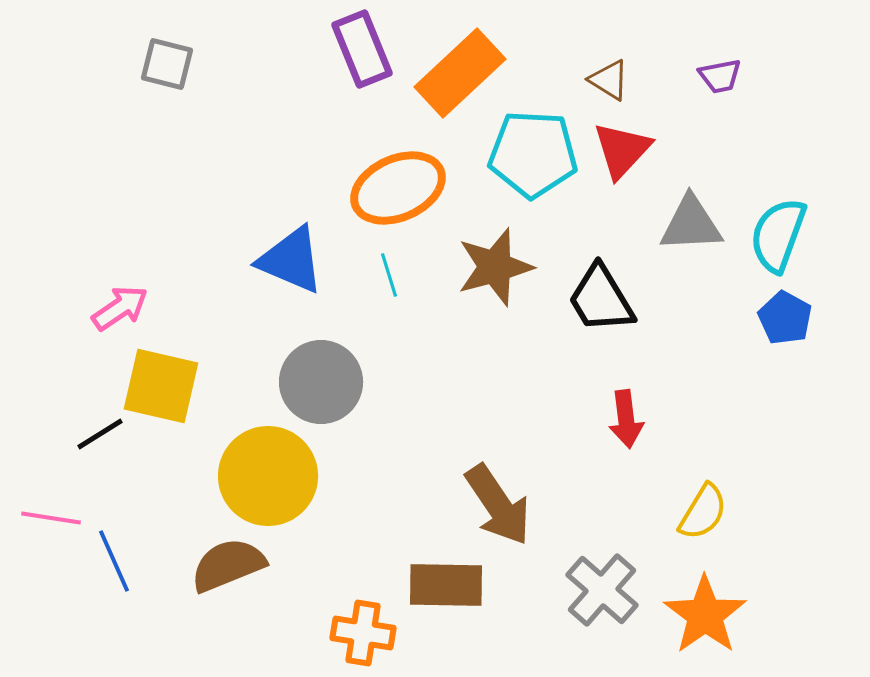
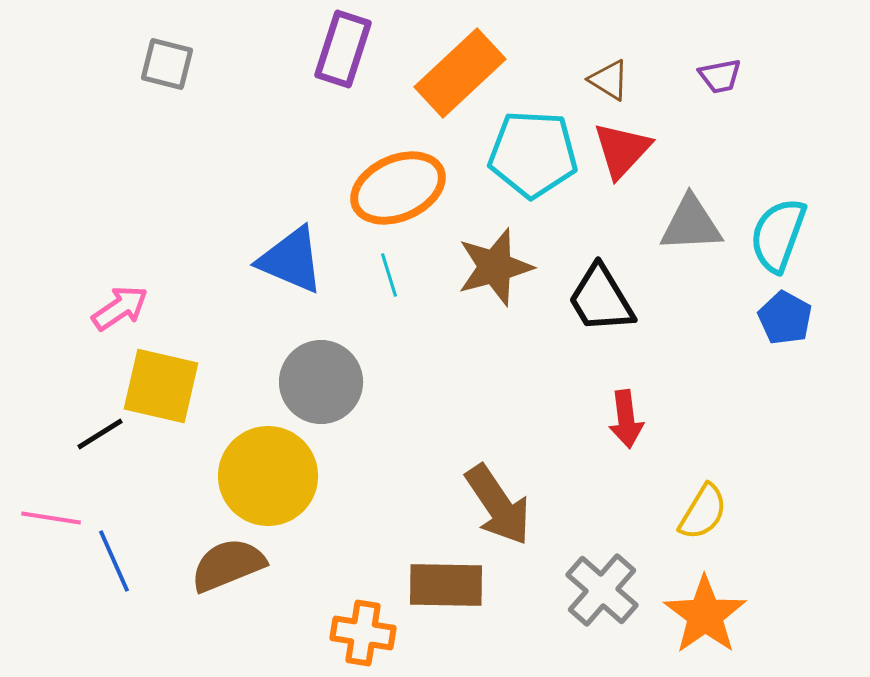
purple rectangle: moved 19 px left; rotated 40 degrees clockwise
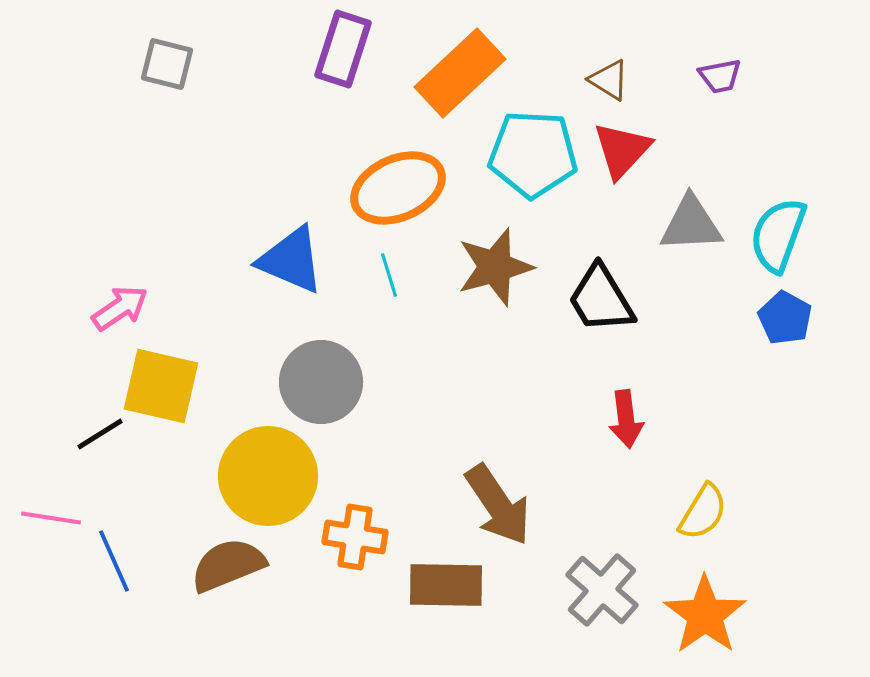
orange cross: moved 8 px left, 96 px up
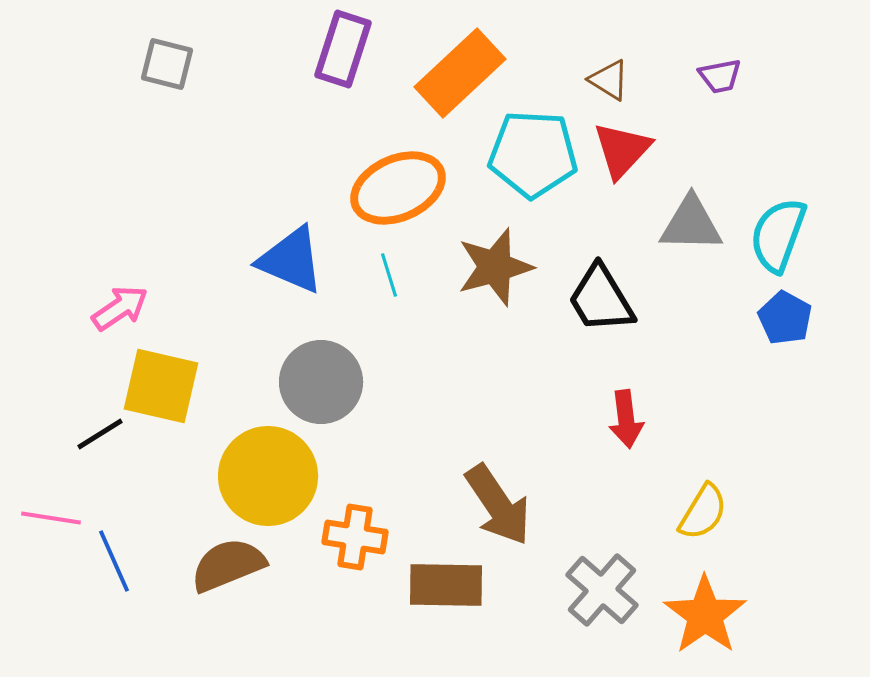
gray triangle: rotated 4 degrees clockwise
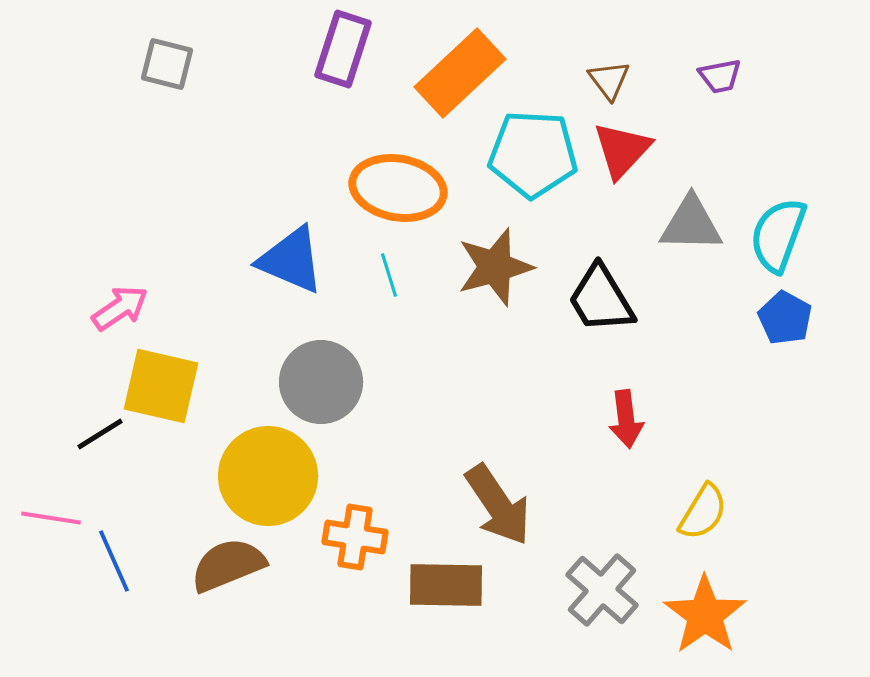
brown triangle: rotated 21 degrees clockwise
orange ellipse: rotated 34 degrees clockwise
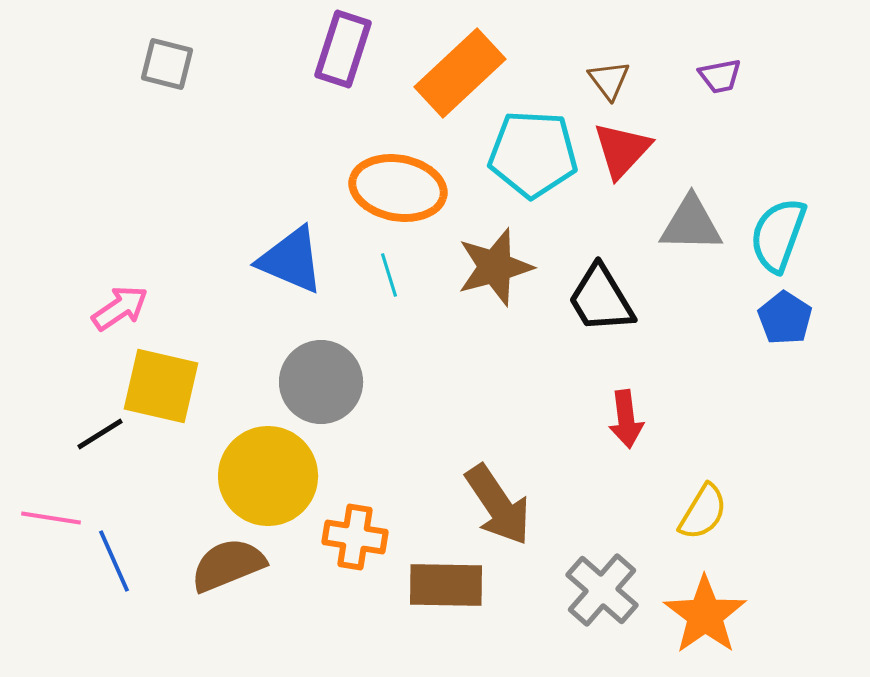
blue pentagon: rotated 4 degrees clockwise
